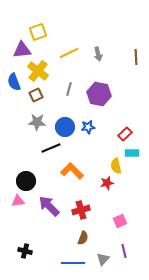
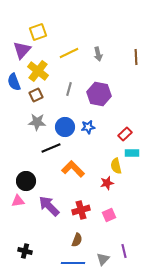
purple triangle: rotated 42 degrees counterclockwise
orange L-shape: moved 1 px right, 2 px up
pink square: moved 11 px left, 6 px up
brown semicircle: moved 6 px left, 2 px down
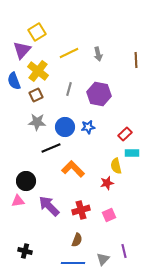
yellow square: moved 1 px left; rotated 12 degrees counterclockwise
brown line: moved 3 px down
blue semicircle: moved 1 px up
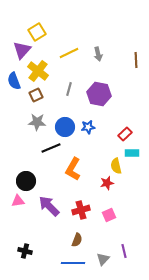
orange L-shape: rotated 105 degrees counterclockwise
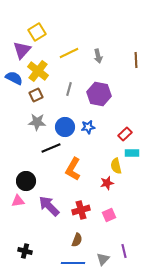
gray arrow: moved 2 px down
blue semicircle: moved 3 px up; rotated 138 degrees clockwise
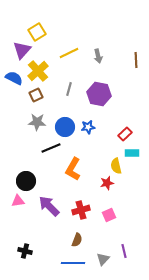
yellow cross: rotated 10 degrees clockwise
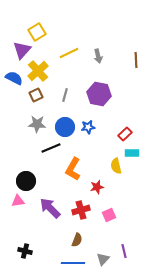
gray line: moved 4 px left, 6 px down
gray star: moved 2 px down
red star: moved 10 px left, 4 px down
purple arrow: moved 1 px right, 2 px down
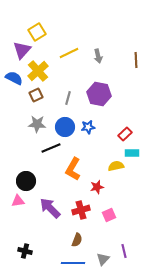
gray line: moved 3 px right, 3 px down
yellow semicircle: rotated 91 degrees clockwise
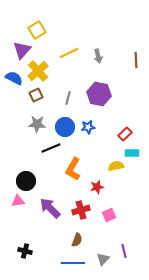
yellow square: moved 2 px up
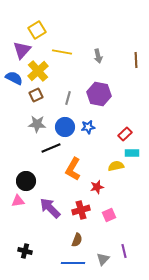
yellow line: moved 7 px left, 1 px up; rotated 36 degrees clockwise
